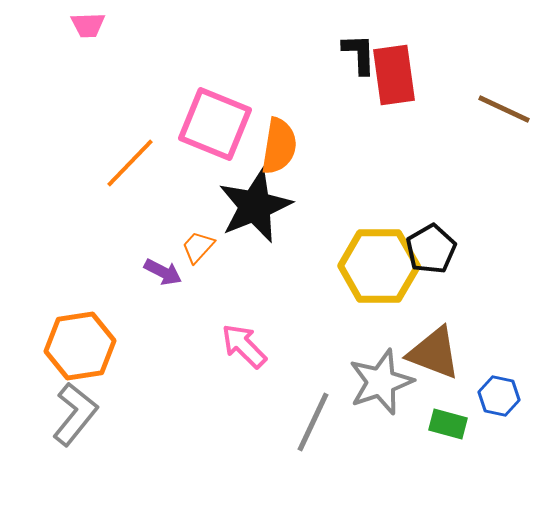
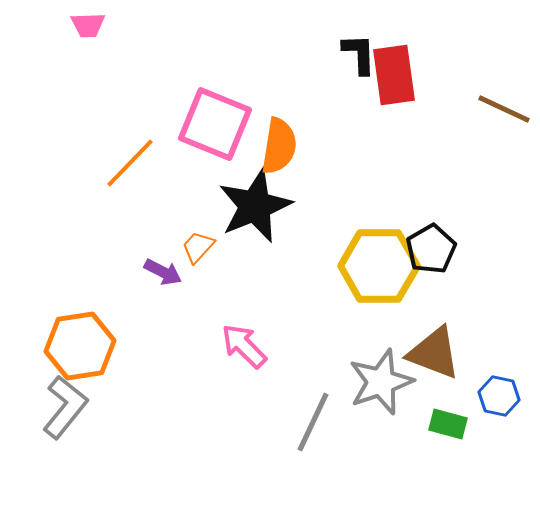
gray L-shape: moved 10 px left, 7 px up
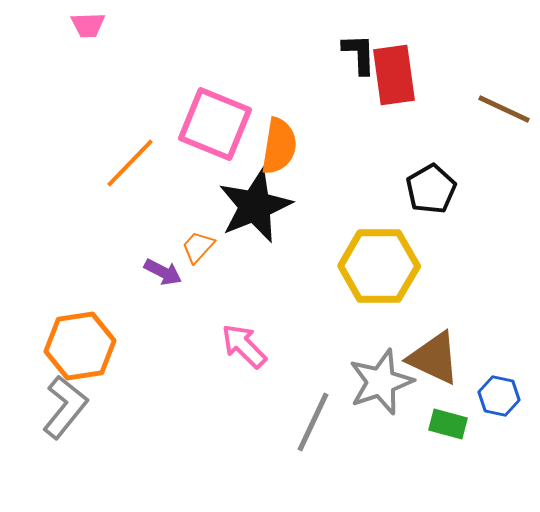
black pentagon: moved 60 px up
brown triangle: moved 5 px down; rotated 4 degrees clockwise
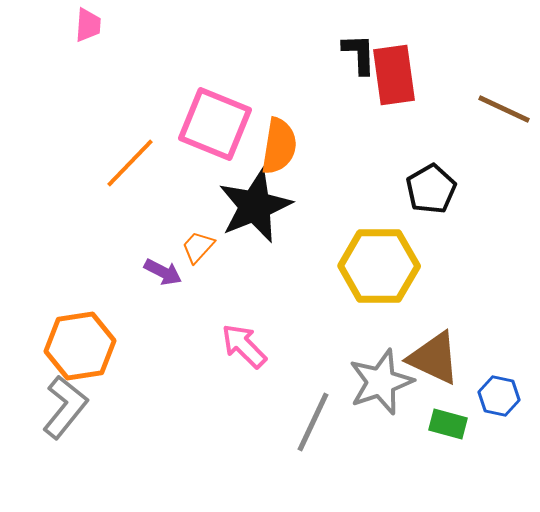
pink trapezoid: rotated 84 degrees counterclockwise
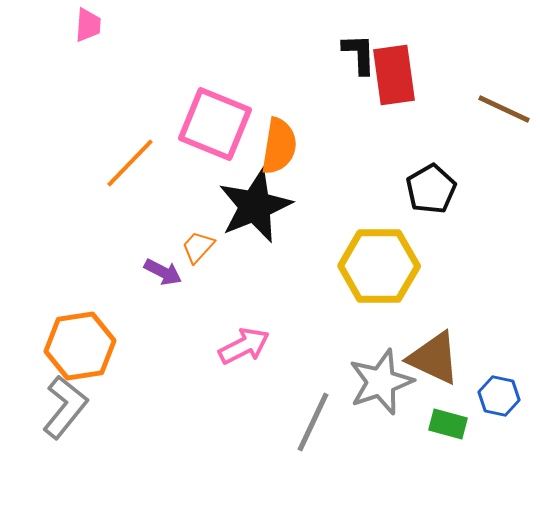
pink arrow: rotated 108 degrees clockwise
